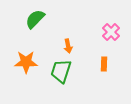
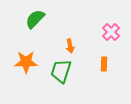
orange arrow: moved 2 px right
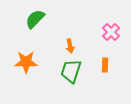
orange rectangle: moved 1 px right, 1 px down
green trapezoid: moved 10 px right
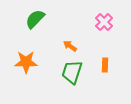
pink cross: moved 7 px left, 10 px up
orange arrow: rotated 136 degrees clockwise
green trapezoid: moved 1 px right, 1 px down
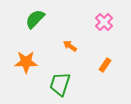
orange rectangle: rotated 32 degrees clockwise
green trapezoid: moved 12 px left, 12 px down
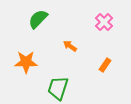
green semicircle: moved 3 px right
green trapezoid: moved 2 px left, 4 px down
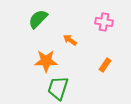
pink cross: rotated 36 degrees counterclockwise
orange arrow: moved 6 px up
orange star: moved 20 px right, 1 px up
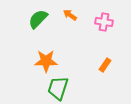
orange arrow: moved 25 px up
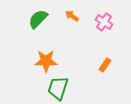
orange arrow: moved 2 px right, 1 px down
pink cross: rotated 24 degrees clockwise
